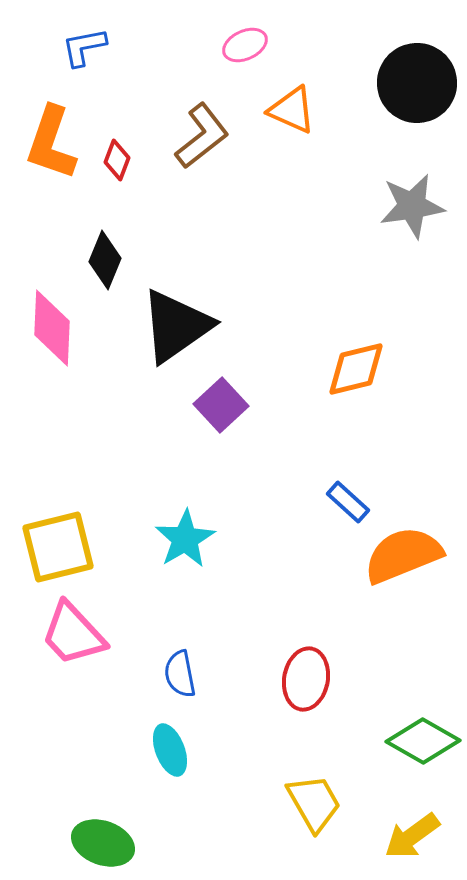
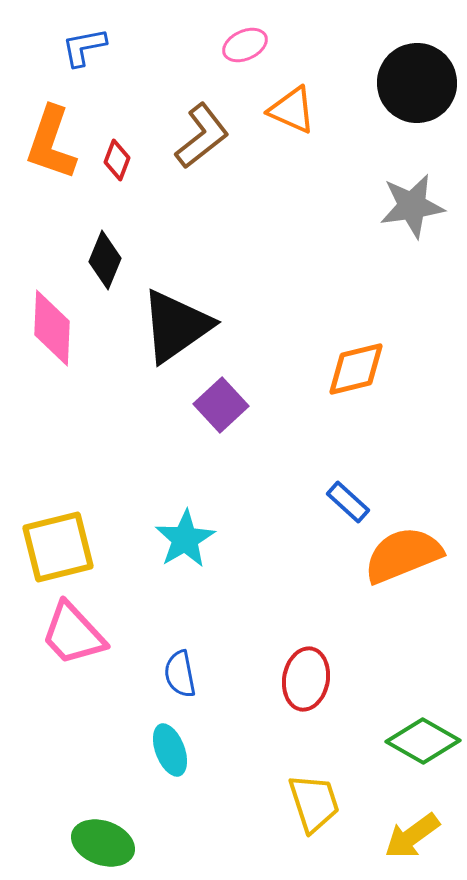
yellow trapezoid: rotated 12 degrees clockwise
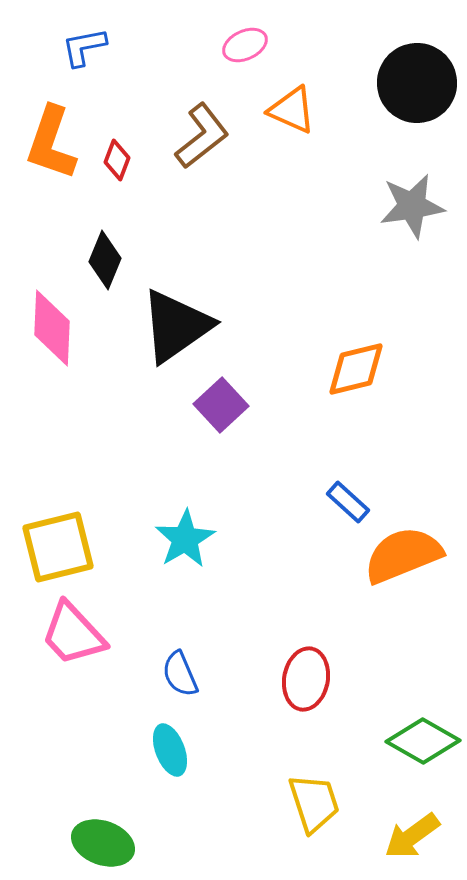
blue semicircle: rotated 12 degrees counterclockwise
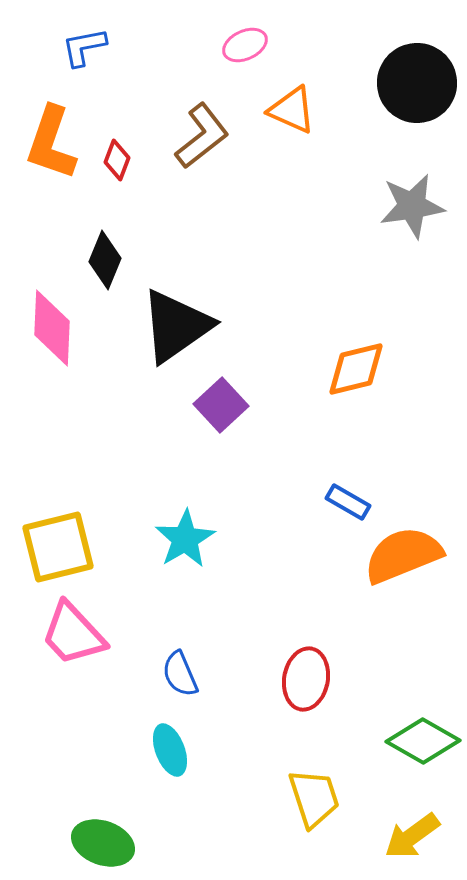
blue rectangle: rotated 12 degrees counterclockwise
yellow trapezoid: moved 5 px up
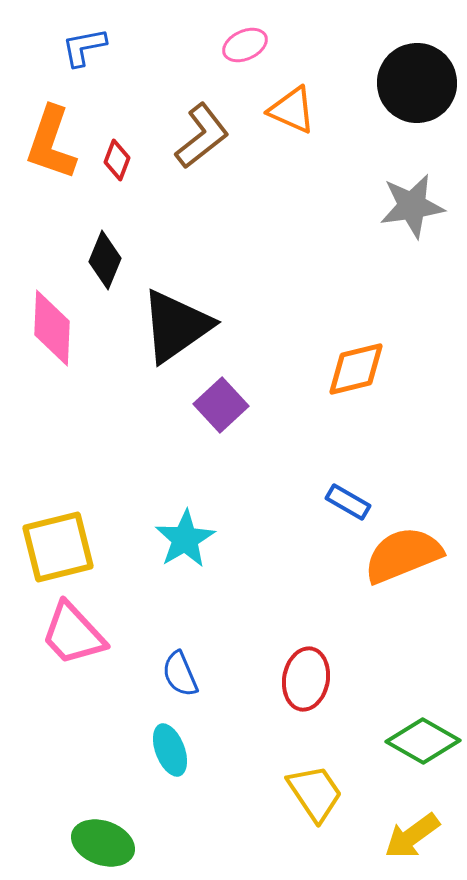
yellow trapezoid: moved 1 px right, 5 px up; rotated 16 degrees counterclockwise
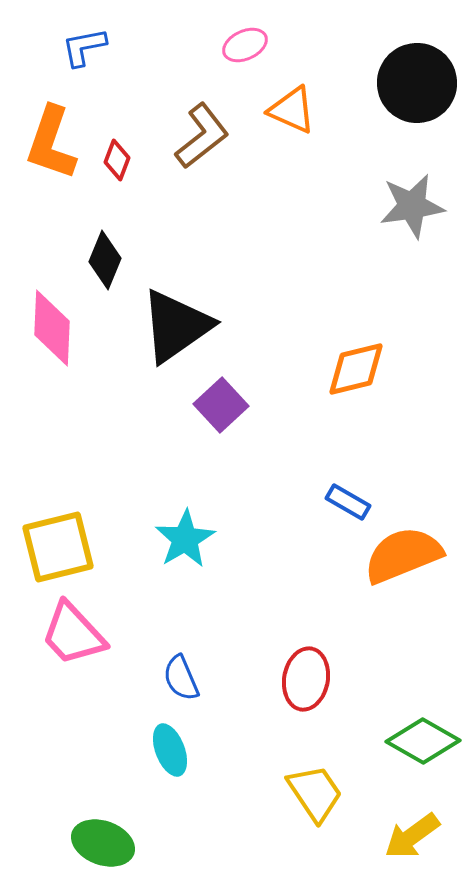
blue semicircle: moved 1 px right, 4 px down
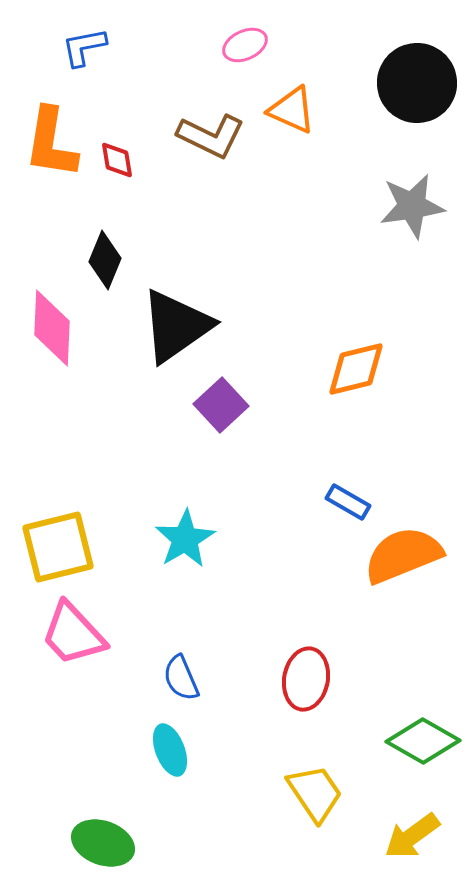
brown L-shape: moved 9 px right; rotated 64 degrees clockwise
orange L-shape: rotated 10 degrees counterclockwise
red diamond: rotated 30 degrees counterclockwise
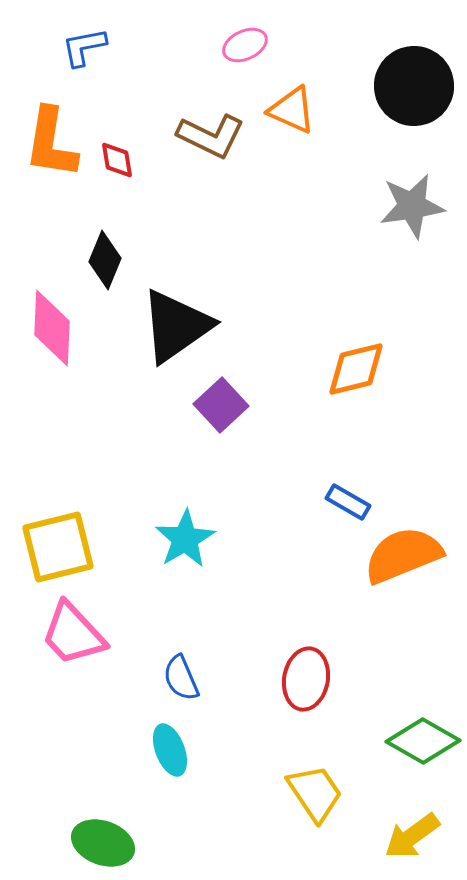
black circle: moved 3 px left, 3 px down
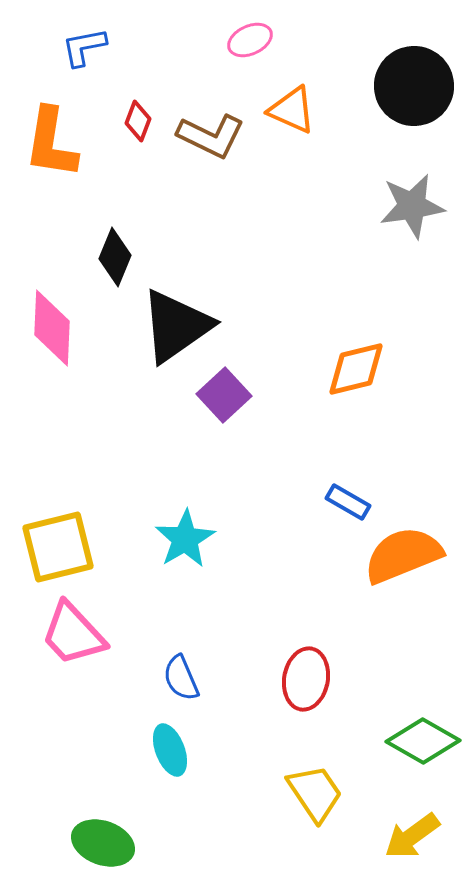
pink ellipse: moved 5 px right, 5 px up
red diamond: moved 21 px right, 39 px up; rotated 30 degrees clockwise
black diamond: moved 10 px right, 3 px up
purple square: moved 3 px right, 10 px up
